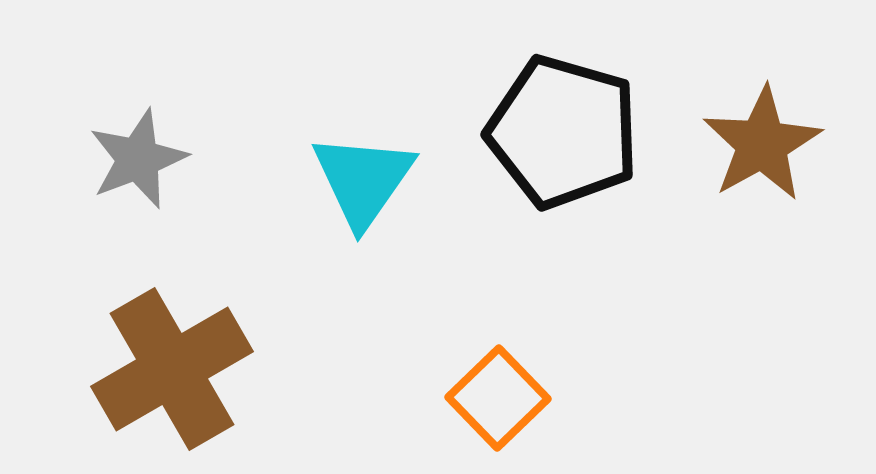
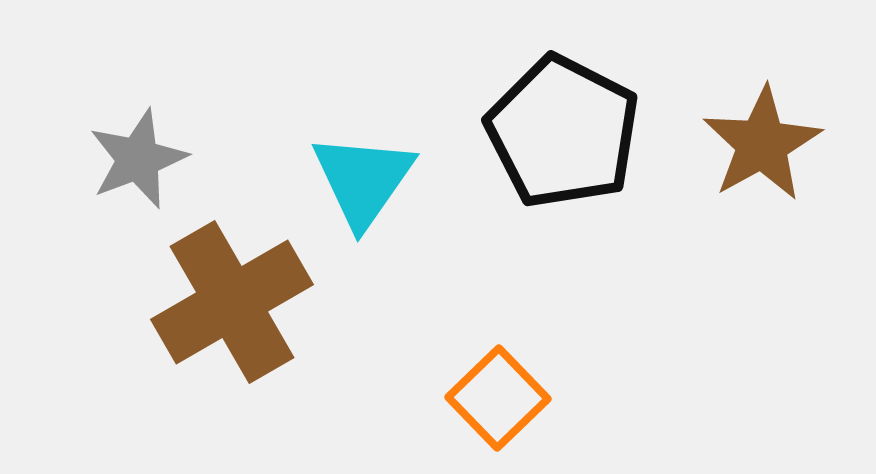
black pentagon: rotated 11 degrees clockwise
brown cross: moved 60 px right, 67 px up
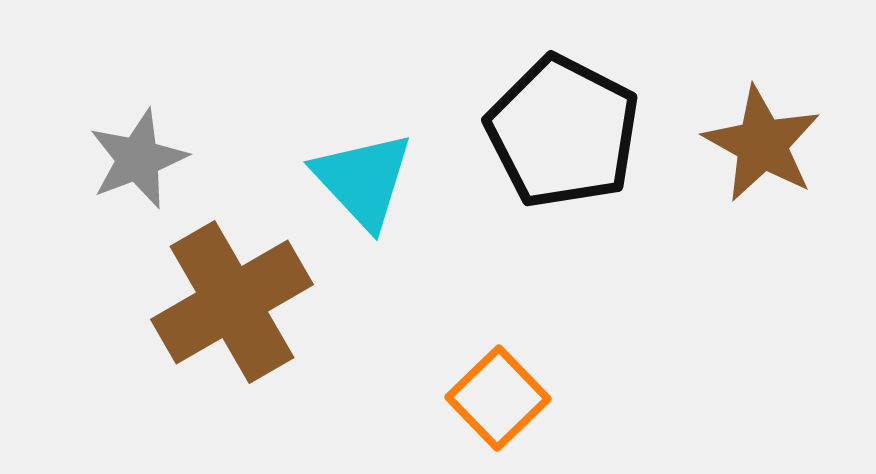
brown star: rotated 14 degrees counterclockwise
cyan triangle: rotated 18 degrees counterclockwise
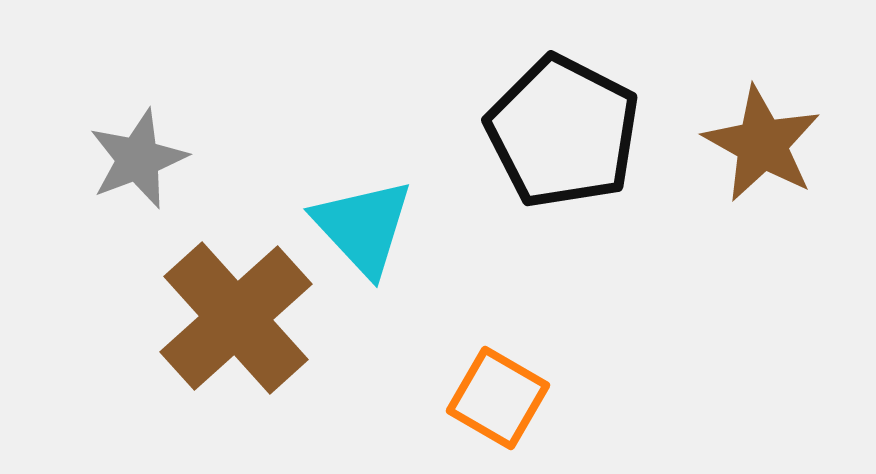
cyan triangle: moved 47 px down
brown cross: moved 4 px right, 16 px down; rotated 12 degrees counterclockwise
orange square: rotated 16 degrees counterclockwise
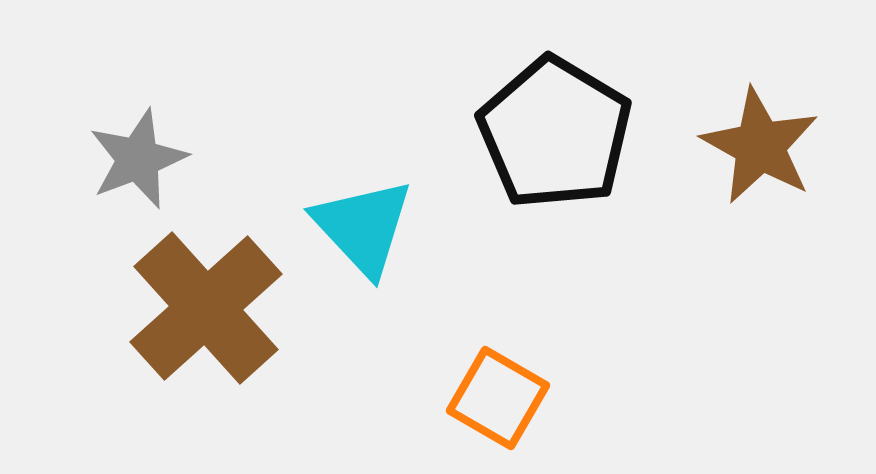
black pentagon: moved 8 px left, 1 px down; rotated 4 degrees clockwise
brown star: moved 2 px left, 2 px down
brown cross: moved 30 px left, 10 px up
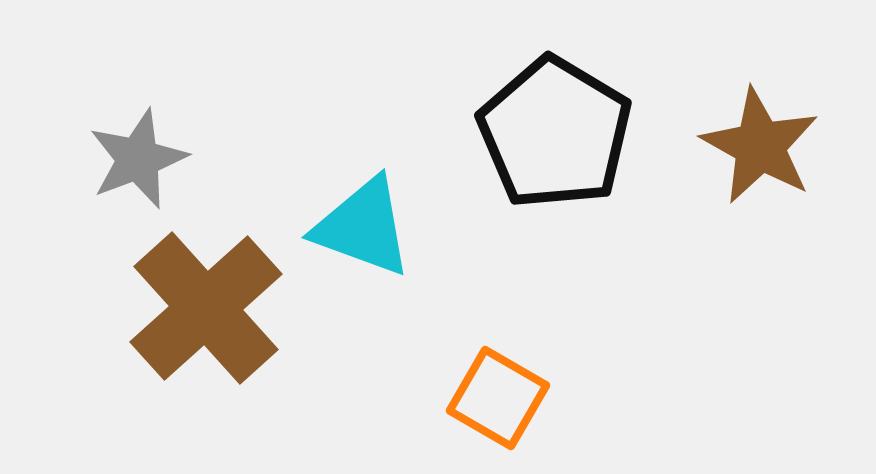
cyan triangle: rotated 27 degrees counterclockwise
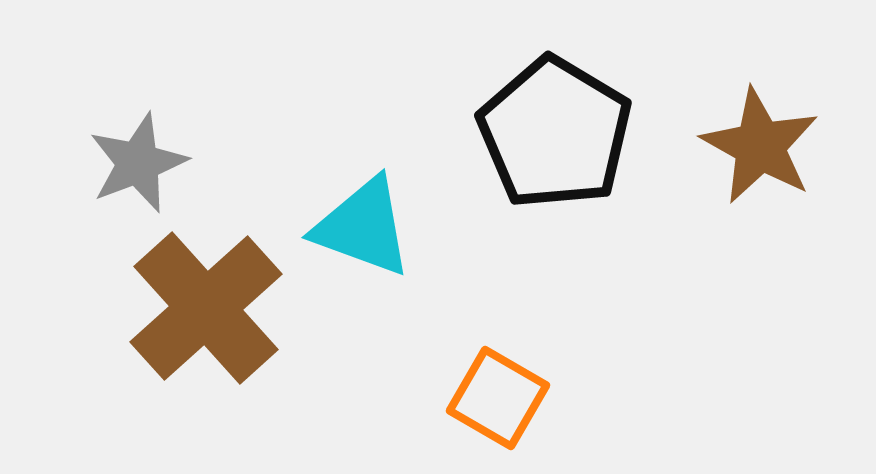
gray star: moved 4 px down
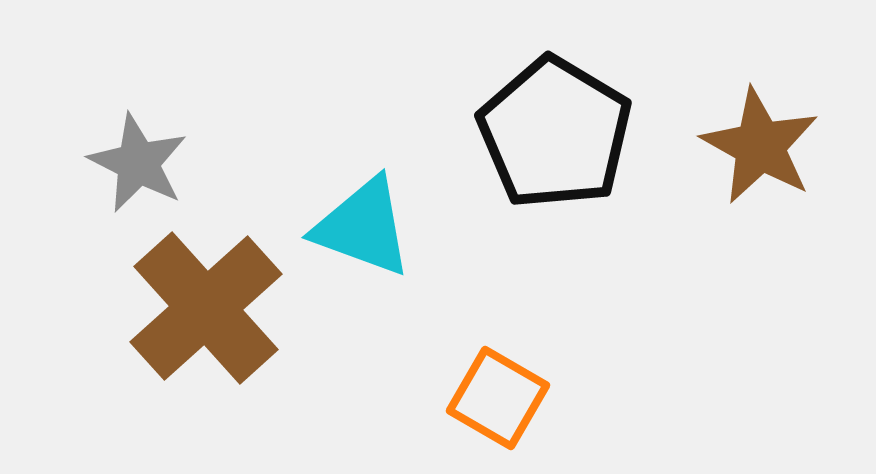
gray star: rotated 24 degrees counterclockwise
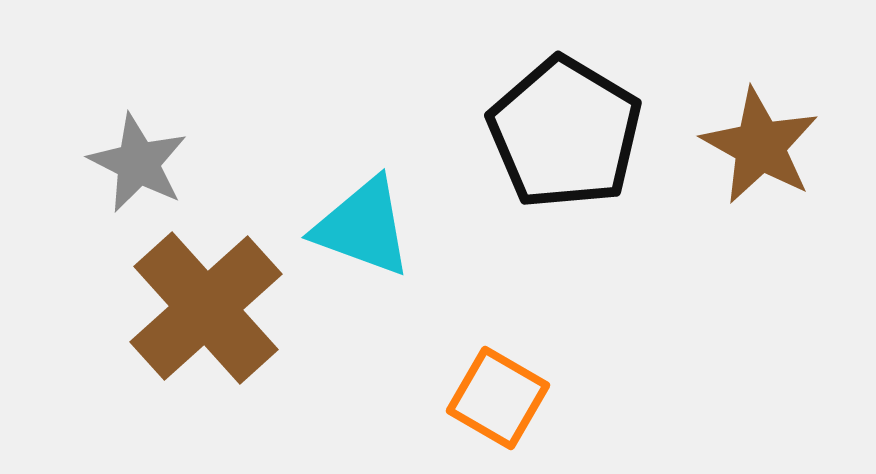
black pentagon: moved 10 px right
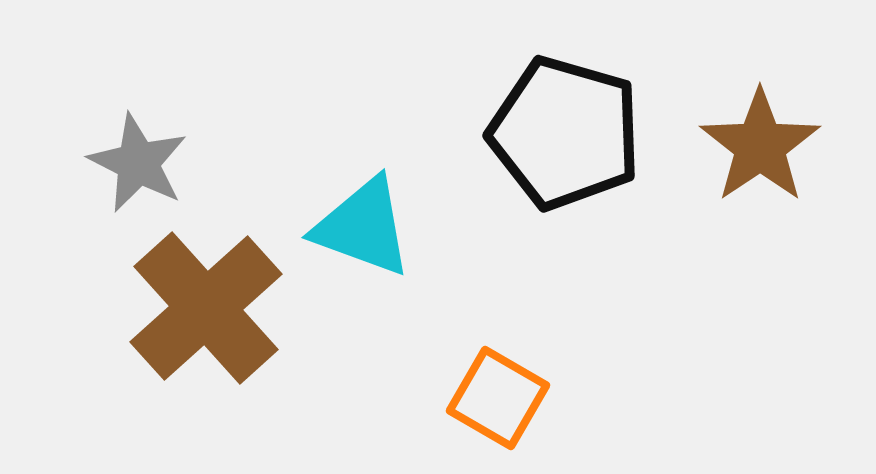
black pentagon: rotated 15 degrees counterclockwise
brown star: rotated 9 degrees clockwise
